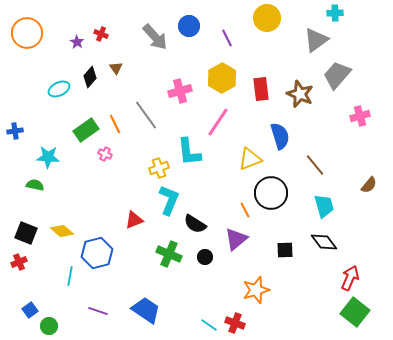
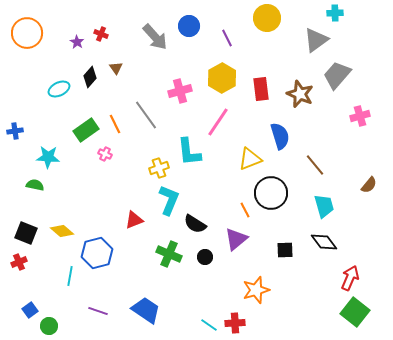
red cross at (235, 323): rotated 24 degrees counterclockwise
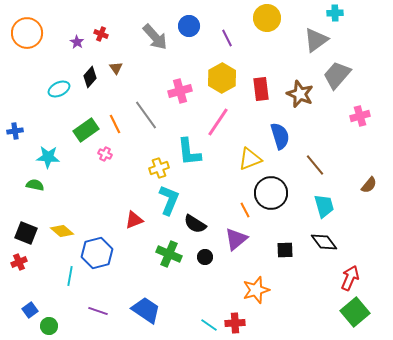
green square at (355, 312): rotated 12 degrees clockwise
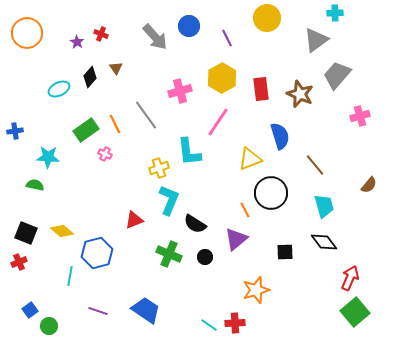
black square at (285, 250): moved 2 px down
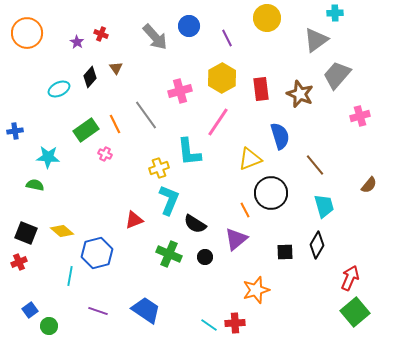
black diamond at (324, 242): moved 7 px left, 3 px down; rotated 68 degrees clockwise
